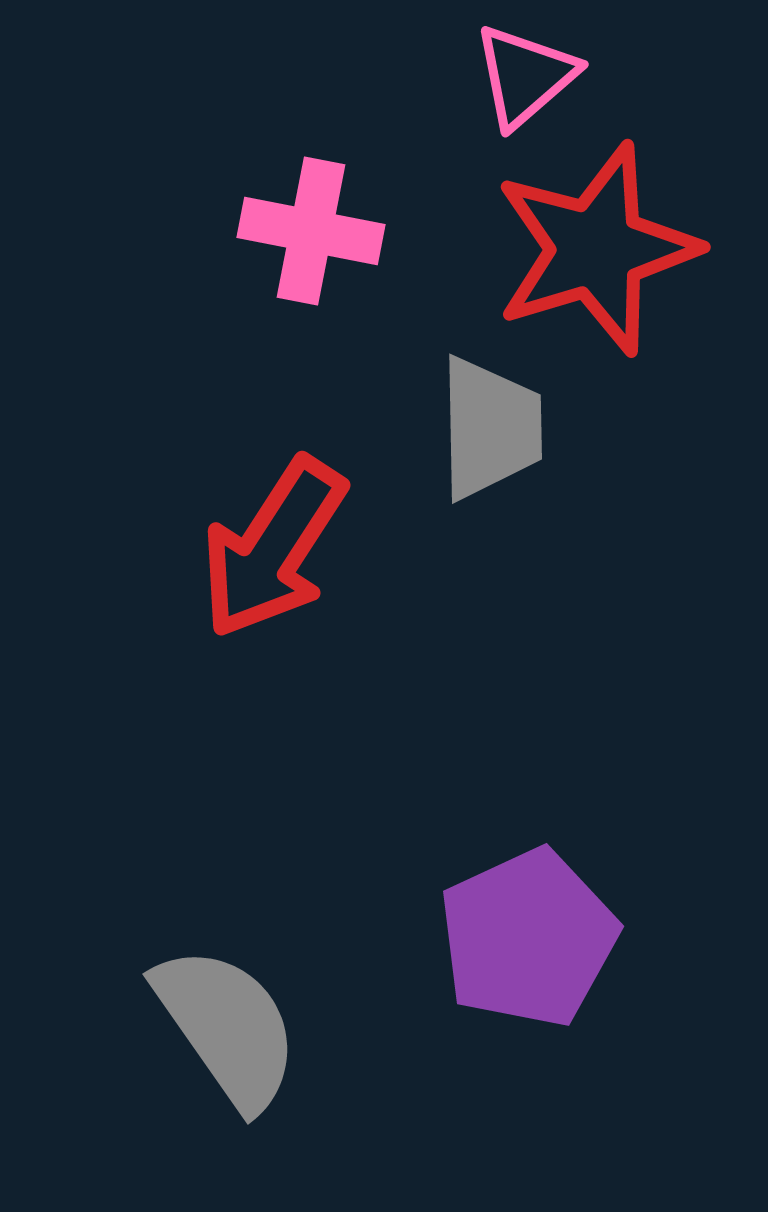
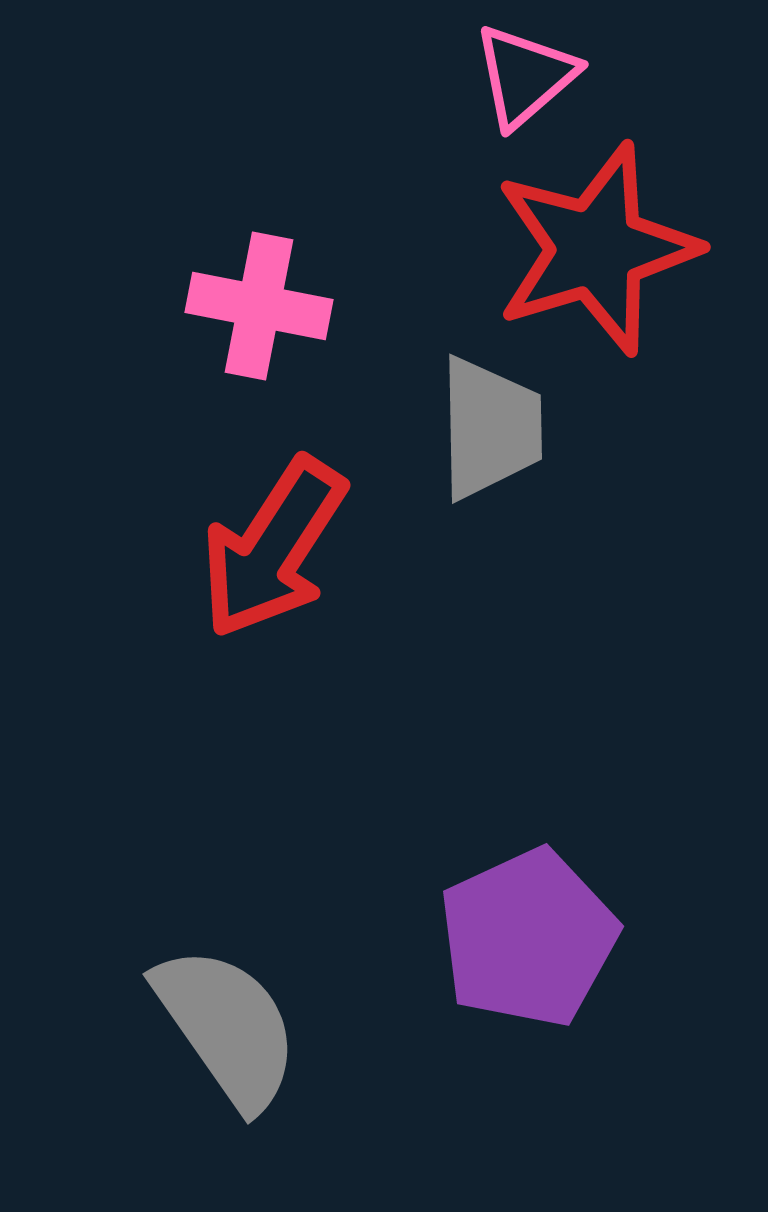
pink cross: moved 52 px left, 75 px down
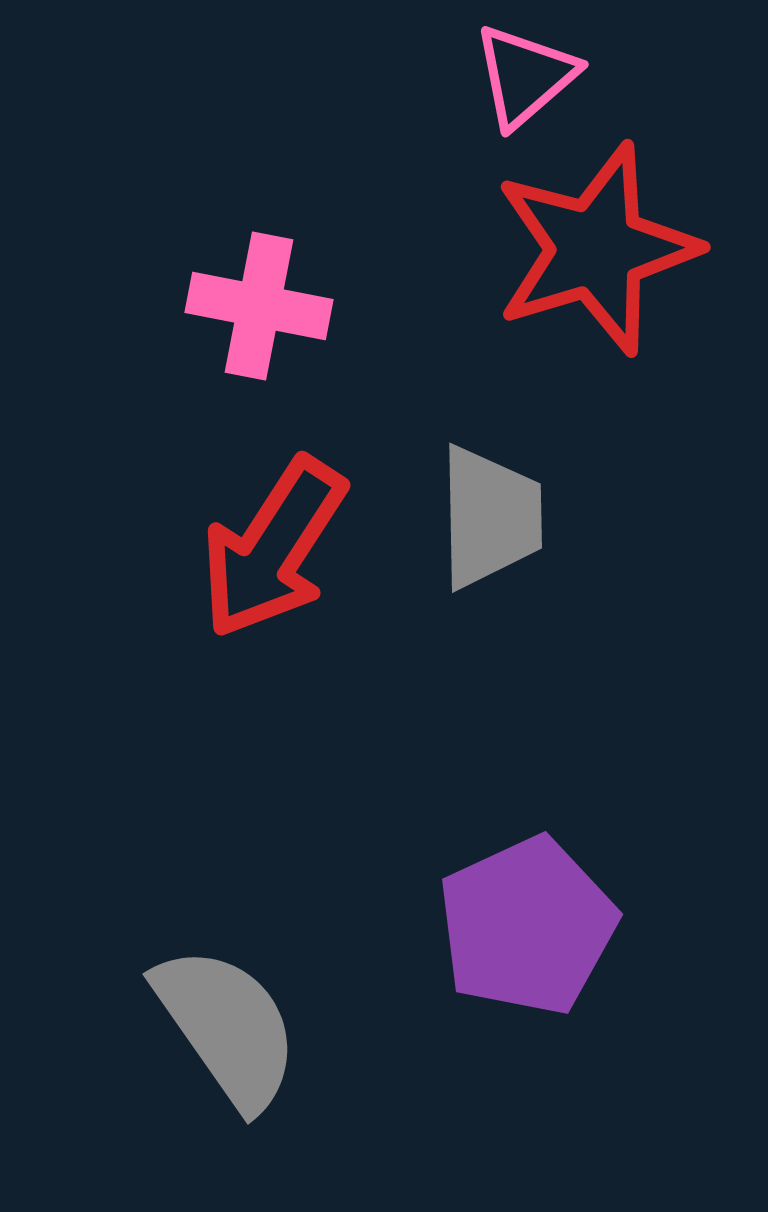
gray trapezoid: moved 89 px down
purple pentagon: moved 1 px left, 12 px up
